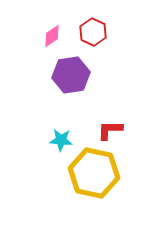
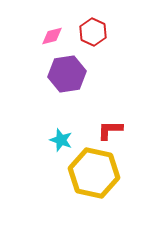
pink diamond: rotated 20 degrees clockwise
purple hexagon: moved 4 px left, 1 px up
cyan star: rotated 15 degrees clockwise
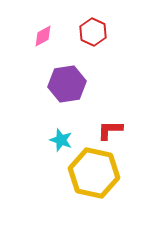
pink diamond: moved 9 px left; rotated 15 degrees counterclockwise
purple hexagon: moved 10 px down
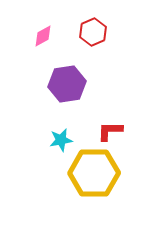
red hexagon: rotated 12 degrees clockwise
red L-shape: moved 1 px down
cyan star: rotated 30 degrees counterclockwise
yellow hexagon: rotated 12 degrees counterclockwise
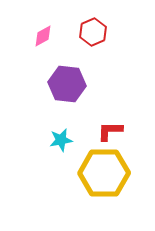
purple hexagon: rotated 15 degrees clockwise
yellow hexagon: moved 10 px right
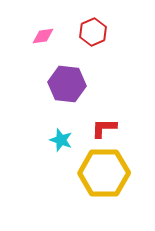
pink diamond: rotated 20 degrees clockwise
red L-shape: moved 6 px left, 3 px up
cyan star: rotated 30 degrees clockwise
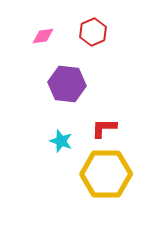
cyan star: moved 1 px down
yellow hexagon: moved 2 px right, 1 px down
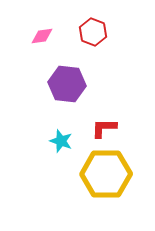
red hexagon: rotated 16 degrees counterclockwise
pink diamond: moved 1 px left
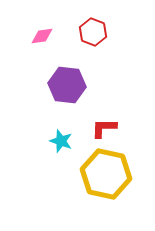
purple hexagon: moved 1 px down
yellow hexagon: rotated 12 degrees clockwise
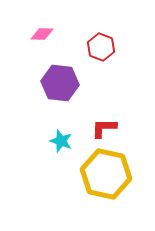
red hexagon: moved 8 px right, 15 px down
pink diamond: moved 2 px up; rotated 10 degrees clockwise
purple hexagon: moved 7 px left, 2 px up
